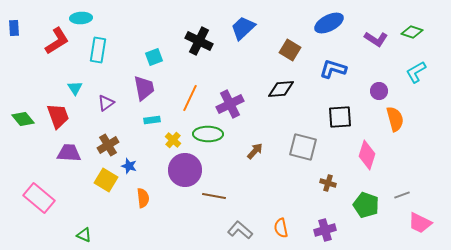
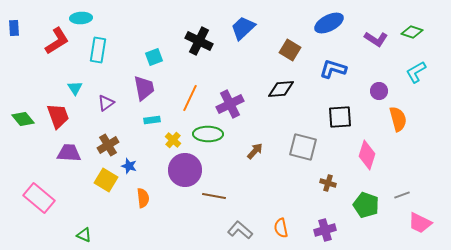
orange semicircle at (395, 119): moved 3 px right
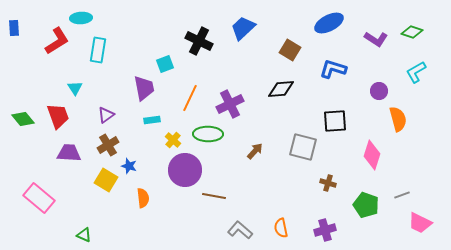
cyan square at (154, 57): moved 11 px right, 7 px down
purple triangle at (106, 103): moved 12 px down
black square at (340, 117): moved 5 px left, 4 px down
pink diamond at (367, 155): moved 5 px right
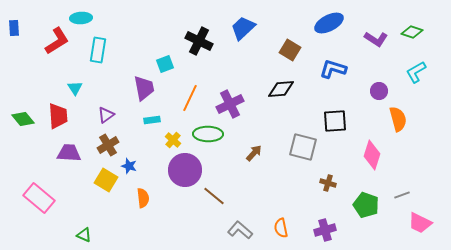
red trapezoid at (58, 116): rotated 16 degrees clockwise
brown arrow at (255, 151): moved 1 px left, 2 px down
brown line at (214, 196): rotated 30 degrees clockwise
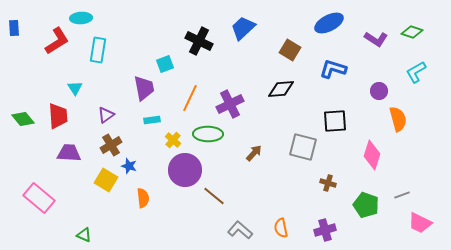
brown cross at (108, 145): moved 3 px right
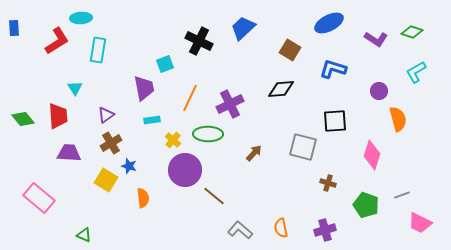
brown cross at (111, 145): moved 2 px up
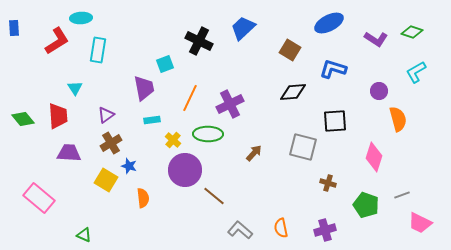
black diamond at (281, 89): moved 12 px right, 3 px down
pink diamond at (372, 155): moved 2 px right, 2 px down
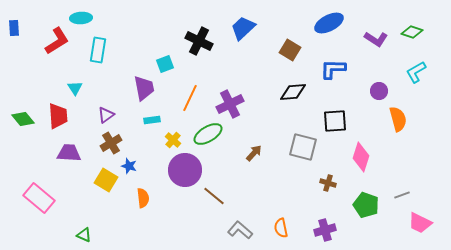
blue L-shape at (333, 69): rotated 16 degrees counterclockwise
green ellipse at (208, 134): rotated 32 degrees counterclockwise
pink diamond at (374, 157): moved 13 px left
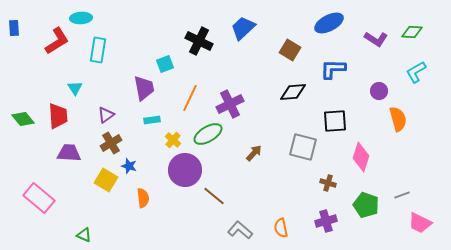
green diamond at (412, 32): rotated 15 degrees counterclockwise
purple cross at (325, 230): moved 1 px right, 9 px up
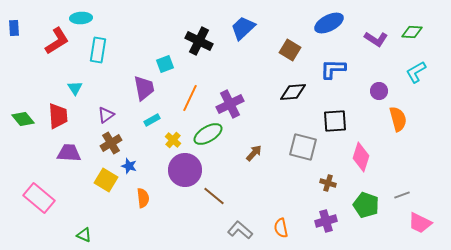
cyan rectangle at (152, 120): rotated 21 degrees counterclockwise
